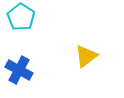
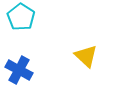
yellow triangle: rotated 40 degrees counterclockwise
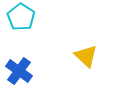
blue cross: moved 1 px down; rotated 8 degrees clockwise
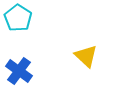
cyan pentagon: moved 3 px left, 1 px down
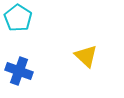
blue cross: rotated 16 degrees counterclockwise
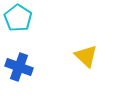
blue cross: moved 4 px up
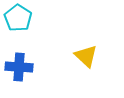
blue cross: rotated 16 degrees counterclockwise
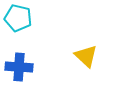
cyan pentagon: rotated 20 degrees counterclockwise
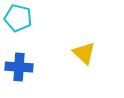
yellow triangle: moved 2 px left, 3 px up
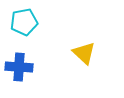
cyan pentagon: moved 6 px right, 4 px down; rotated 24 degrees counterclockwise
